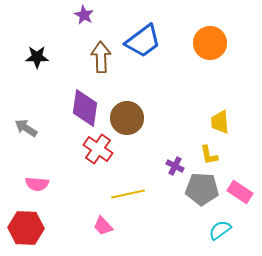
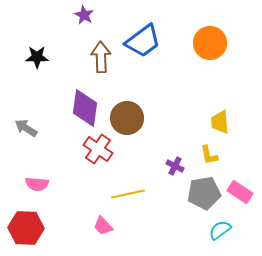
gray pentagon: moved 2 px right, 4 px down; rotated 12 degrees counterclockwise
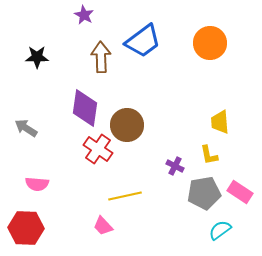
brown circle: moved 7 px down
yellow line: moved 3 px left, 2 px down
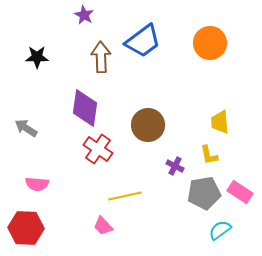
brown circle: moved 21 px right
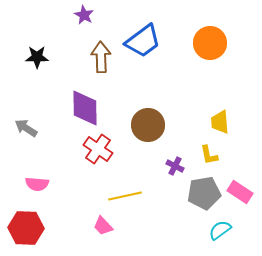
purple diamond: rotated 9 degrees counterclockwise
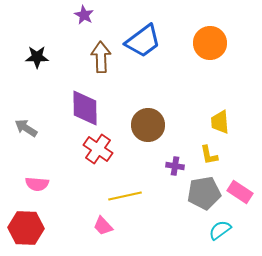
purple cross: rotated 18 degrees counterclockwise
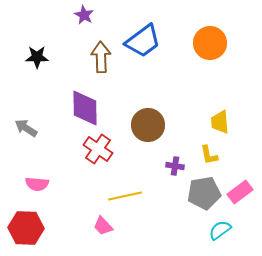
pink rectangle: rotated 70 degrees counterclockwise
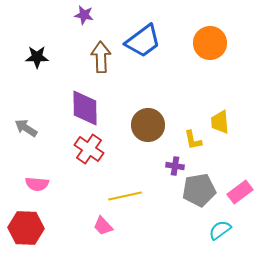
purple star: rotated 18 degrees counterclockwise
red cross: moved 9 px left
yellow L-shape: moved 16 px left, 15 px up
gray pentagon: moved 5 px left, 3 px up
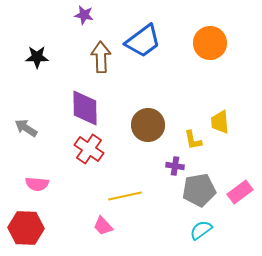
cyan semicircle: moved 19 px left
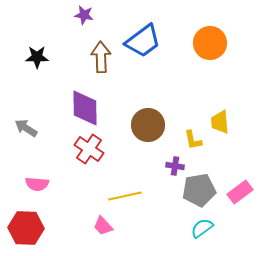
cyan semicircle: moved 1 px right, 2 px up
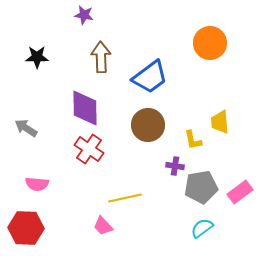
blue trapezoid: moved 7 px right, 36 px down
gray pentagon: moved 2 px right, 3 px up
yellow line: moved 2 px down
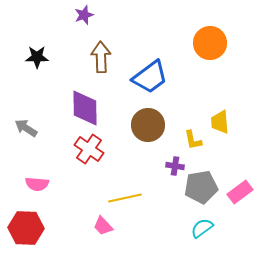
purple star: rotated 30 degrees counterclockwise
